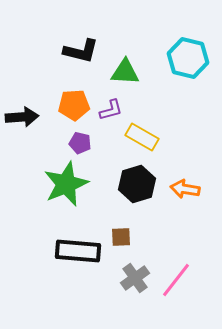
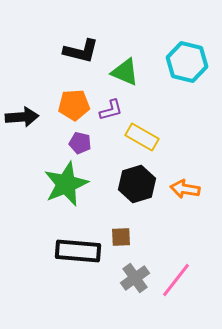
cyan hexagon: moved 1 px left, 4 px down
green triangle: rotated 20 degrees clockwise
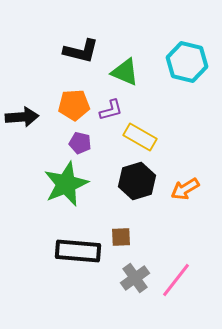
yellow rectangle: moved 2 px left
black hexagon: moved 3 px up
orange arrow: rotated 40 degrees counterclockwise
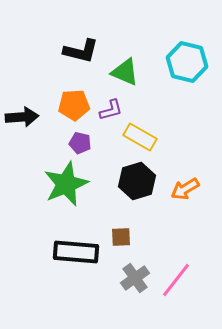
black rectangle: moved 2 px left, 1 px down
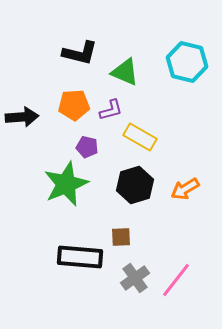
black L-shape: moved 1 px left, 2 px down
purple pentagon: moved 7 px right, 4 px down
black hexagon: moved 2 px left, 4 px down
black rectangle: moved 4 px right, 5 px down
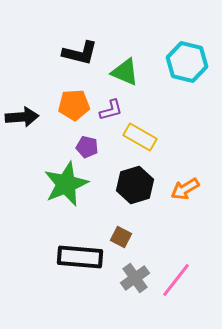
brown square: rotated 30 degrees clockwise
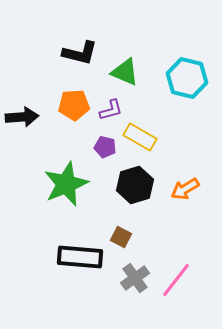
cyan hexagon: moved 16 px down
purple pentagon: moved 18 px right
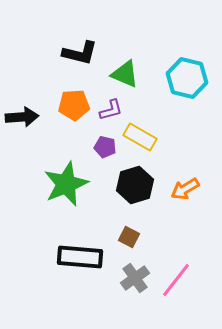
green triangle: moved 2 px down
brown square: moved 8 px right
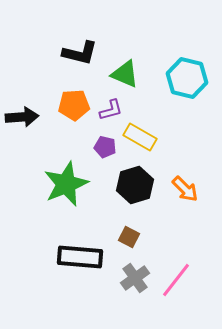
orange arrow: rotated 104 degrees counterclockwise
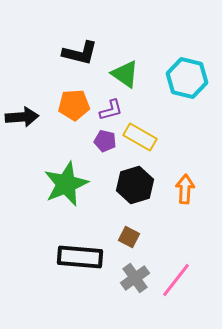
green triangle: rotated 12 degrees clockwise
purple pentagon: moved 6 px up
orange arrow: rotated 132 degrees counterclockwise
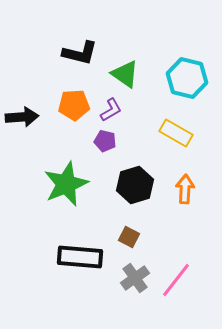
purple L-shape: rotated 15 degrees counterclockwise
yellow rectangle: moved 36 px right, 4 px up
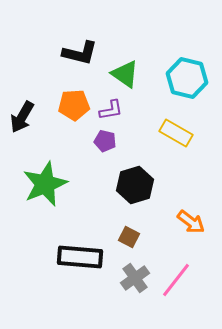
purple L-shape: rotated 20 degrees clockwise
black arrow: rotated 124 degrees clockwise
green star: moved 21 px left
orange arrow: moved 6 px right, 33 px down; rotated 124 degrees clockwise
